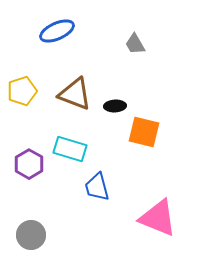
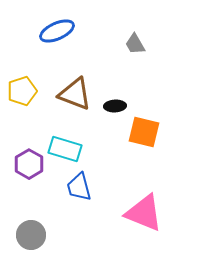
cyan rectangle: moved 5 px left
blue trapezoid: moved 18 px left
pink triangle: moved 14 px left, 5 px up
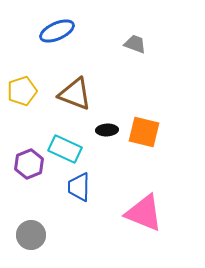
gray trapezoid: rotated 140 degrees clockwise
black ellipse: moved 8 px left, 24 px down
cyan rectangle: rotated 8 degrees clockwise
purple hexagon: rotated 8 degrees clockwise
blue trapezoid: rotated 16 degrees clockwise
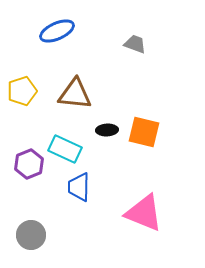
brown triangle: rotated 15 degrees counterclockwise
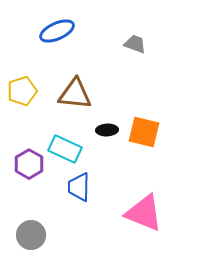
purple hexagon: rotated 8 degrees counterclockwise
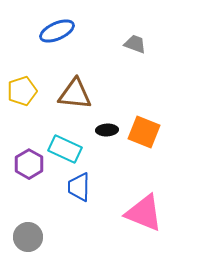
orange square: rotated 8 degrees clockwise
gray circle: moved 3 px left, 2 px down
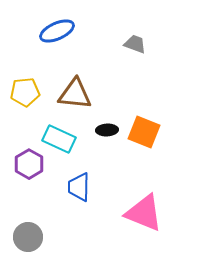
yellow pentagon: moved 3 px right, 1 px down; rotated 12 degrees clockwise
cyan rectangle: moved 6 px left, 10 px up
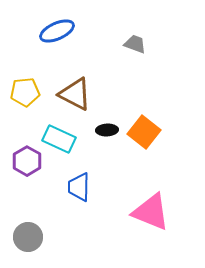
brown triangle: rotated 21 degrees clockwise
orange square: rotated 16 degrees clockwise
purple hexagon: moved 2 px left, 3 px up
pink triangle: moved 7 px right, 1 px up
